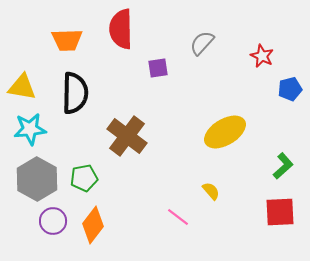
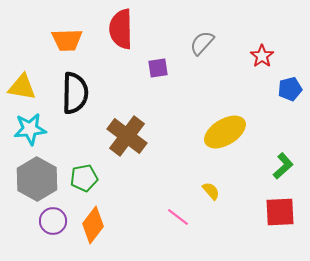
red star: rotated 10 degrees clockwise
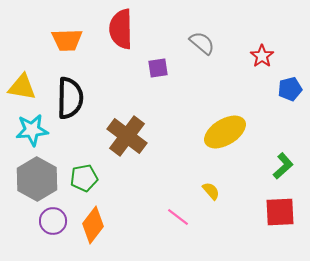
gray semicircle: rotated 88 degrees clockwise
black semicircle: moved 5 px left, 5 px down
cyan star: moved 2 px right, 1 px down
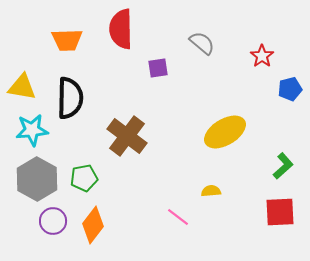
yellow semicircle: rotated 54 degrees counterclockwise
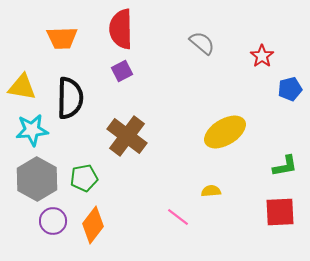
orange trapezoid: moved 5 px left, 2 px up
purple square: moved 36 px left, 3 px down; rotated 20 degrees counterclockwise
green L-shape: moved 2 px right; rotated 32 degrees clockwise
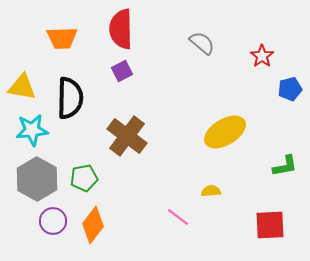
red square: moved 10 px left, 13 px down
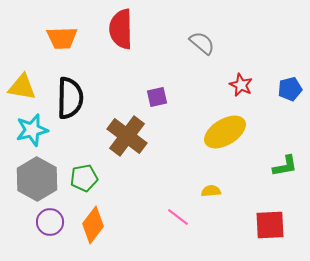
red star: moved 21 px left, 29 px down; rotated 10 degrees counterclockwise
purple square: moved 35 px right, 26 px down; rotated 15 degrees clockwise
cyan star: rotated 8 degrees counterclockwise
purple circle: moved 3 px left, 1 px down
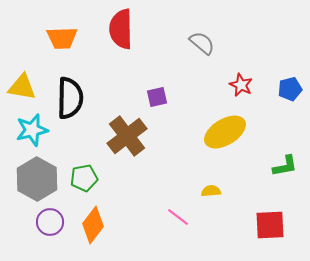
brown cross: rotated 15 degrees clockwise
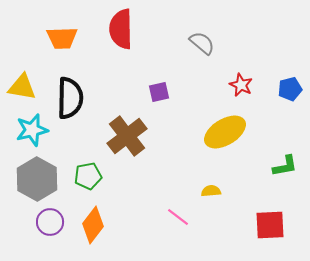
purple square: moved 2 px right, 5 px up
green pentagon: moved 4 px right, 2 px up
